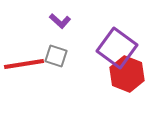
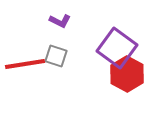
purple L-shape: rotated 15 degrees counterclockwise
red line: moved 1 px right
red hexagon: rotated 8 degrees clockwise
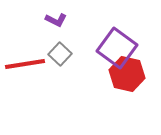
purple L-shape: moved 4 px left, 1 px up
gray square: moved 4 px right, 2 px up; rotated 25 degrees clockwise
red hexagon: rotated 16 degrees counterclockwise
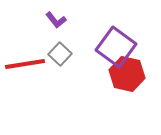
purple L-shape: rotated 25 degrees clockwise
purple square: moved 1 px left, 1 px up
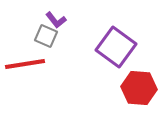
gray square: moved 14 px left, 18 px up; rotated 20 degrees counterclockwise
red hexagon: moved 12 px right, 14 px down; rotated 8 degrees counterclockwise
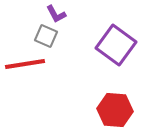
purple L-shape: moved 6 px up; rotated 10 degrees clockwise
purple square: moved 2 px up
red hexagon: moved 24 px left, 22 px down
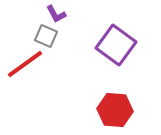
red line: rotated 27 degrees counterclockwise
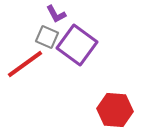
gray square: moved 1 px right, 1 px down
purple square: moved 39 px left
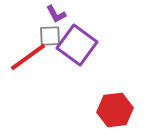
gray square: moved 3 px right, 1 px up; rotated 25 degrees counterclockwise
red line: moved 3 px right, 7 px up
red hexagon: rotated 12 degrees counterclockwise
